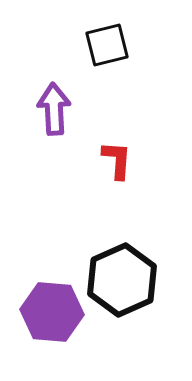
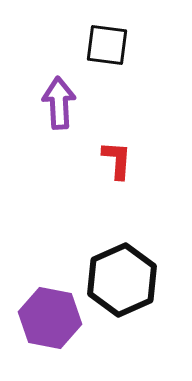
black square: rotated 21 degrees clockwise
purple arrow: moved 5 px right, 6 px up
purple hexagon: moved 2 px left, 6 px down; rotated 6 degrees clockwise
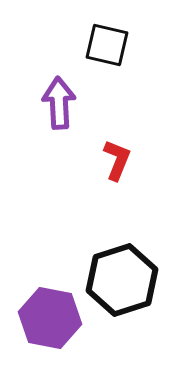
black square: rotated 6 degrees clockwise
red L-shape: rotated 18 degrees clockwise
black hexagon: rotated 6 degrees clockwise
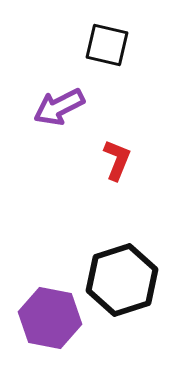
purple arrow: moved 4 px down; rotated 114 degrees counterclockwise
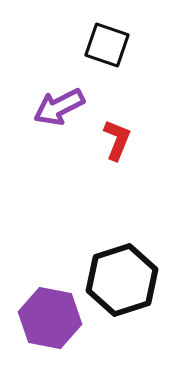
black square: rotated 6 degrees clockwise
red L-shape: moved 20 px up
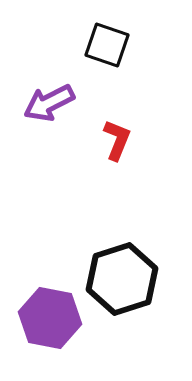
purple arrow: moved 10 px left, 4 px up
black hexagon: moved 1 px up
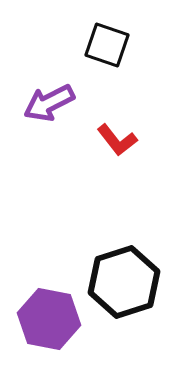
red L-shape: rotated 120 degrees clockwise
black hexagon: moved 2 px right, 3 px down
purple hexagon: moved 1 px left, 1 px down
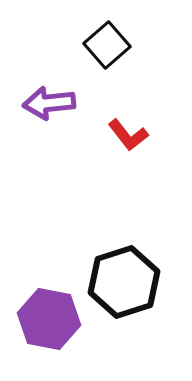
black square: rotated 30 degrees clockwise
purple arrow: rotated 21 degrees clockwise
red L-shape: moved 11 px right, 5 px up
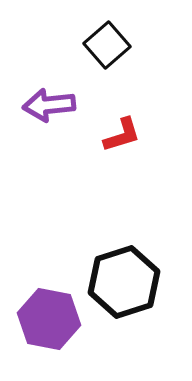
purple arrow: moved 2 px down
red L-shape: moved 6 px left; rotated 69 degrees counterclockwise
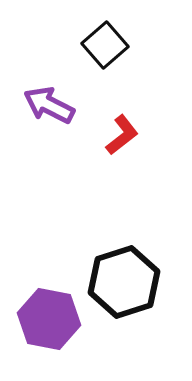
black square: moved 2 px left
purple arrow: rotated 33 degrees clockwise
red L-shape: rotated 21 degrees counterclockwise
